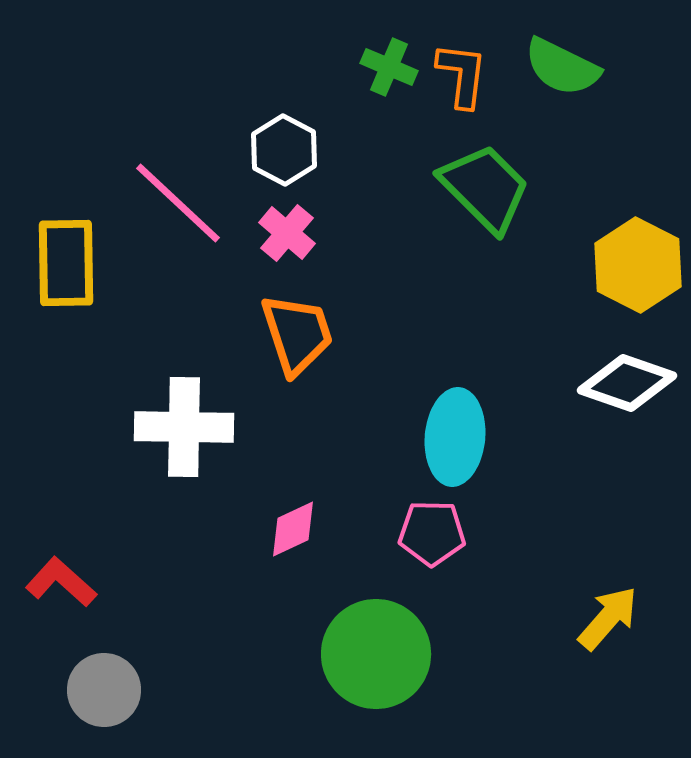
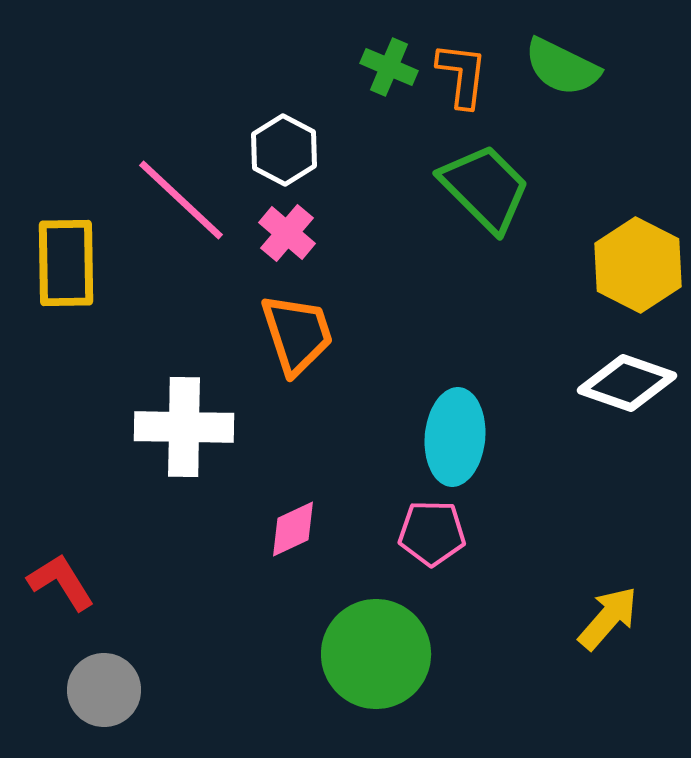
pink line: moved 3 px right, 3 px up
red L-shape: rotated 16 degrees clockwise
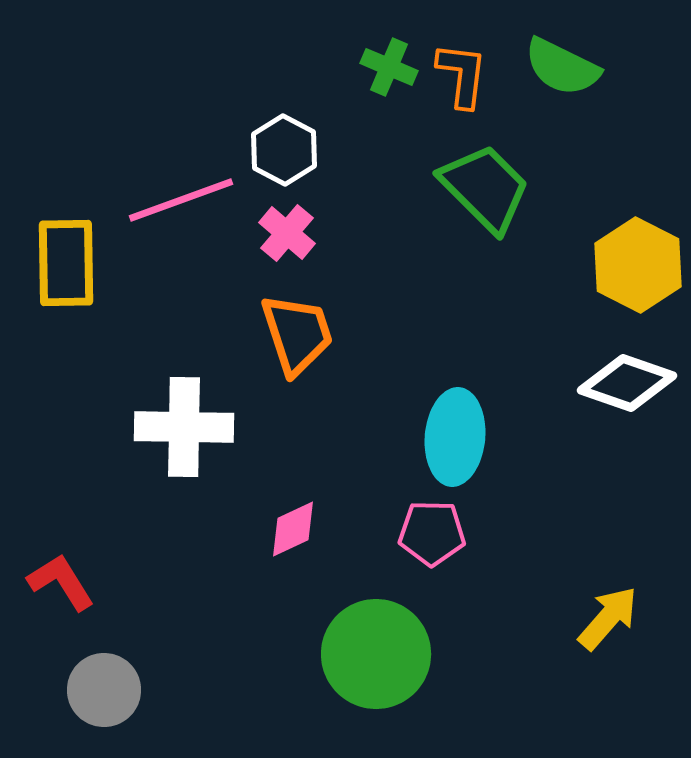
pink line: rotated 63 degrees counterclockwise
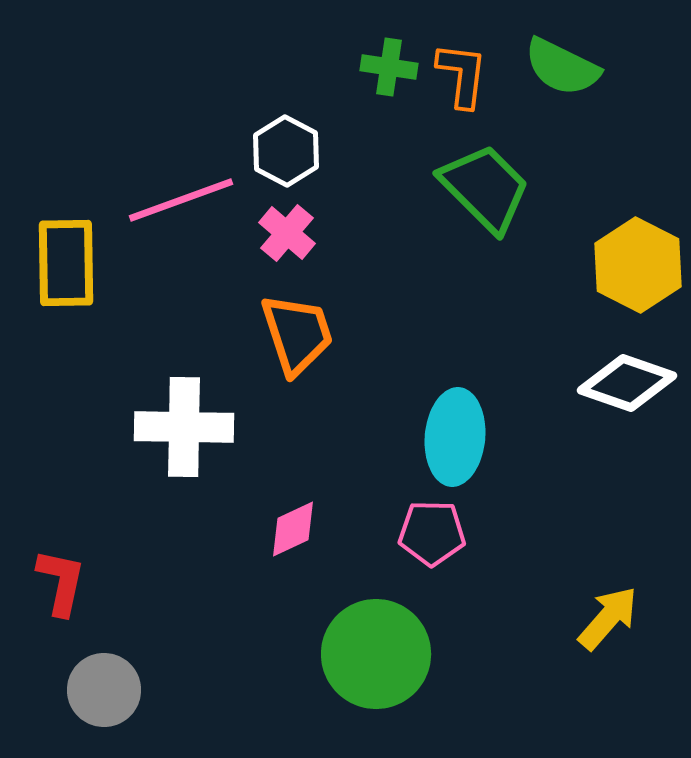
green cross: rotated 14 degrees counterclockwise
white hexagon: moved 2 px right, 1 px down
red L-shape: rotated 44 degrees clockwise
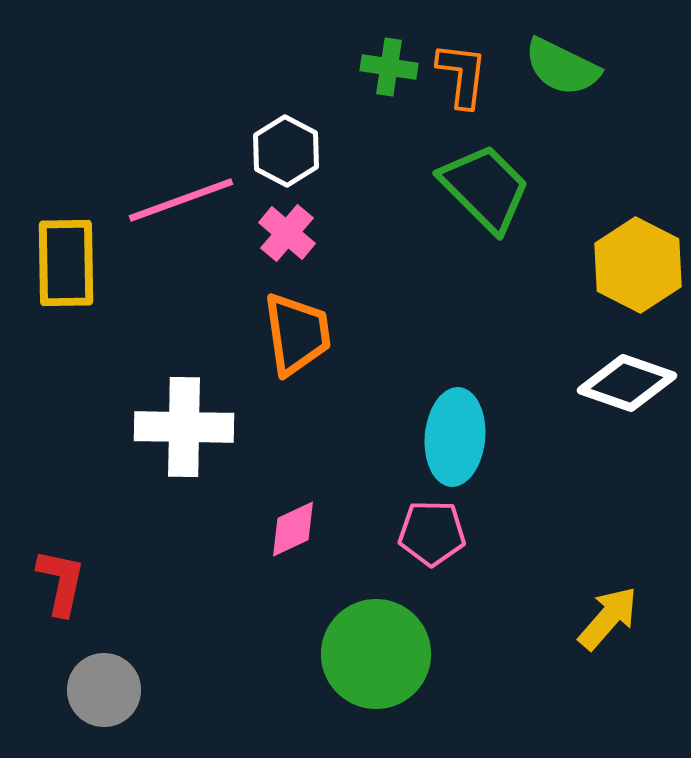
orange trapezoid: rotated 10 degrees clockwise
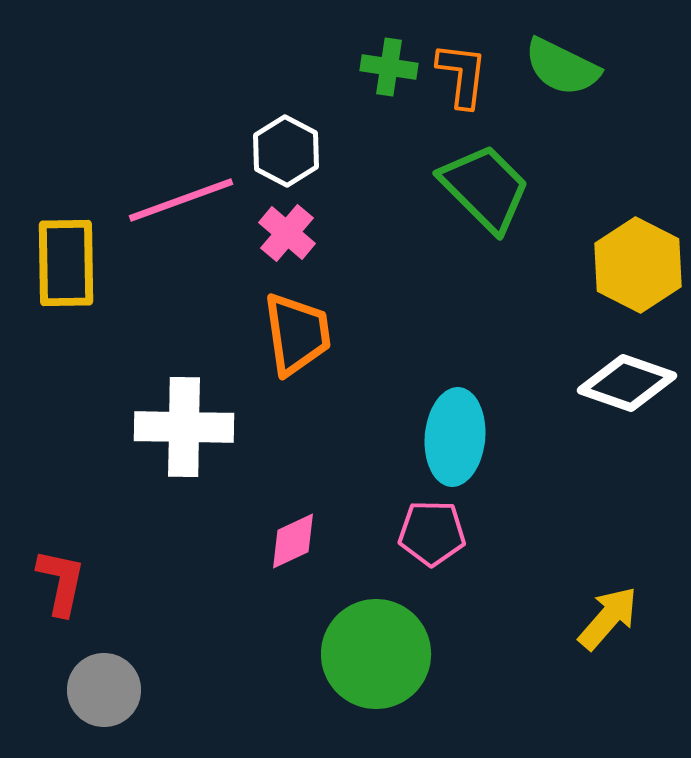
pink diamond: moved 12 px down
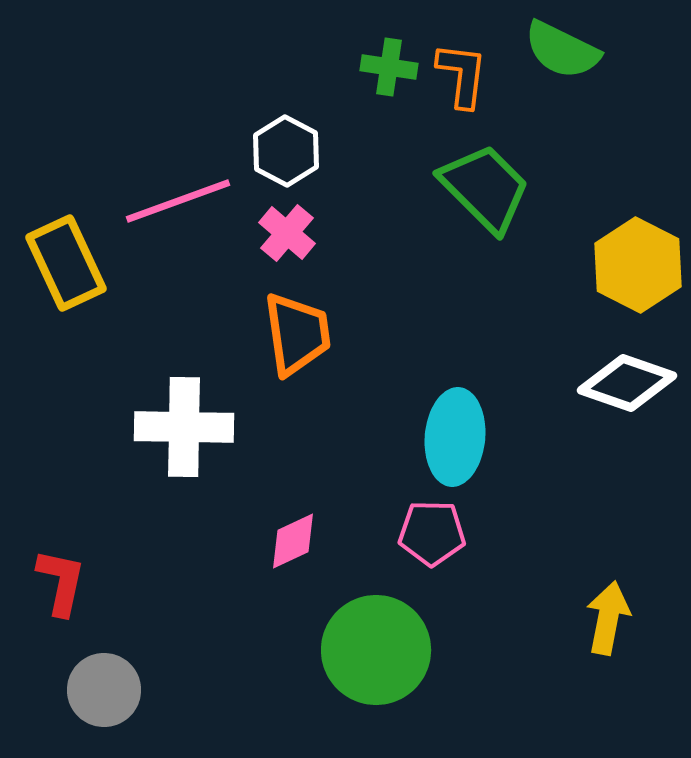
green semicircle: moved 17 px up
pink line: moved 3 px left, 1 px down
yellow rectangle: rotated 24 degrees counterclockwise
yellow arrow: rotated 30 degrees counterclockwise
green circle: moved 4 px up
